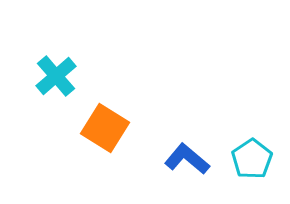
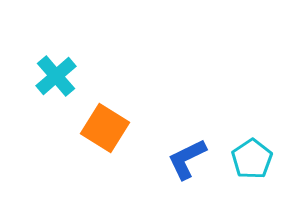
blue L-shape: rotated 66 degrees counterclockwise
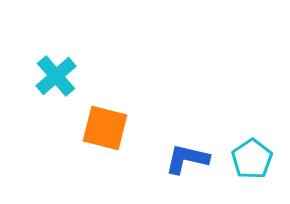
orange square: rotated 18 degrees counterclockwise
blue L-shape: rotated 39 degrees clockwise
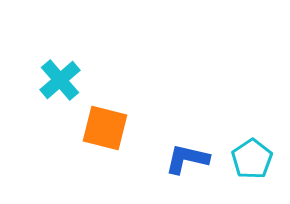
cyan cross: moved 4 px right, 4 px down
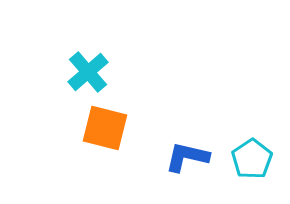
cyan cross: moved 28 px right, 8 px up
blue L-shape: moved 2 px up
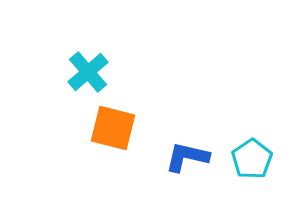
orange square: moved 8 px right
